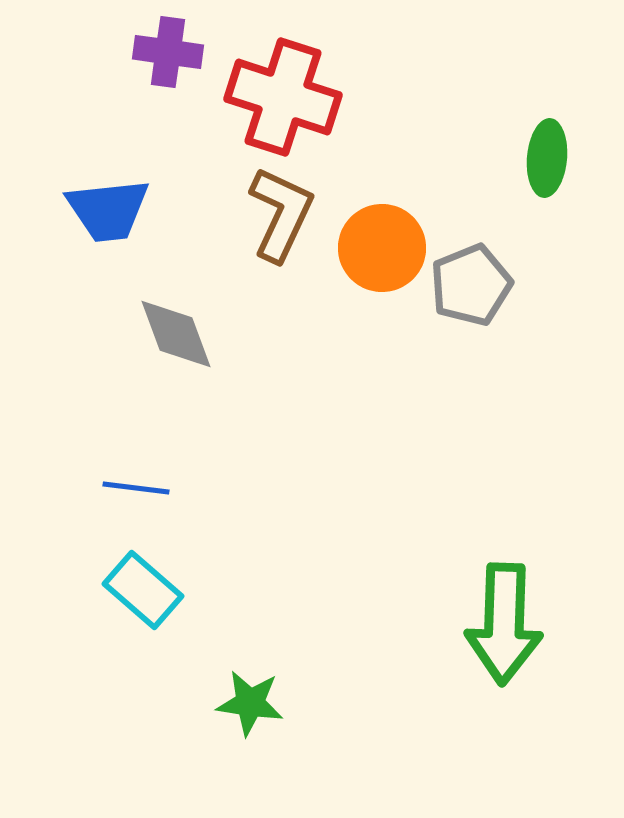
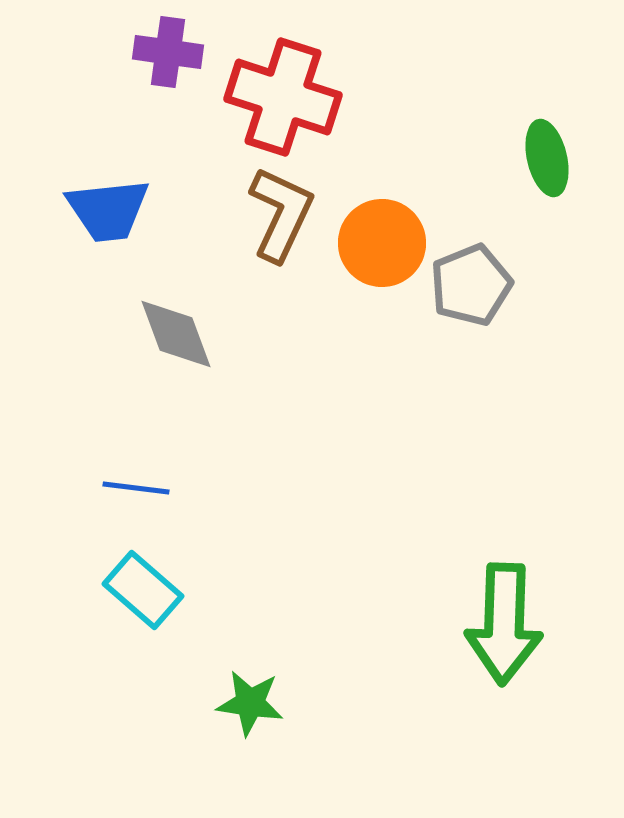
green ellipse: rotated 18 degrees counterclockwise
orange circle: moved 5 px up
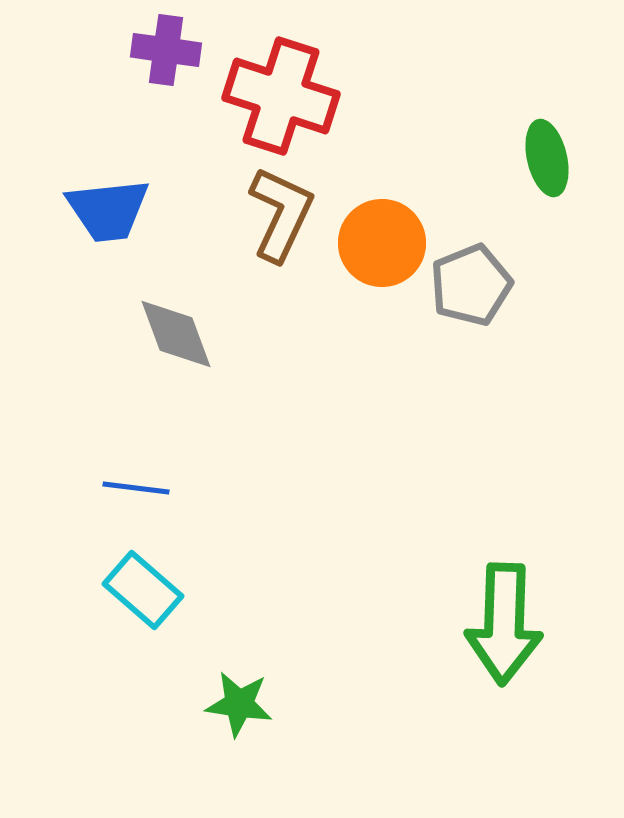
purple cross: moved 2 px left, 2 px up
red cross: moved 2 px left, 1 px up
green star: moved 11 px left, 1 px down
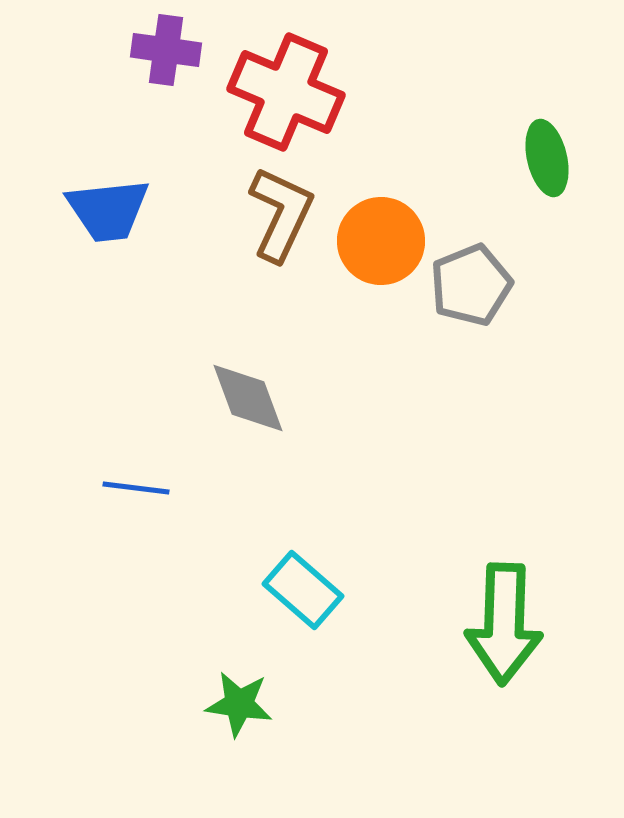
red cross: moved 5 px right, 4 px up; rotated 5 degrees clockwise
orange circle: moved 1 px left, 2 px up
gray diamond: moved 72 px right, 64 px down
cyan rectangle: moved 160 px right
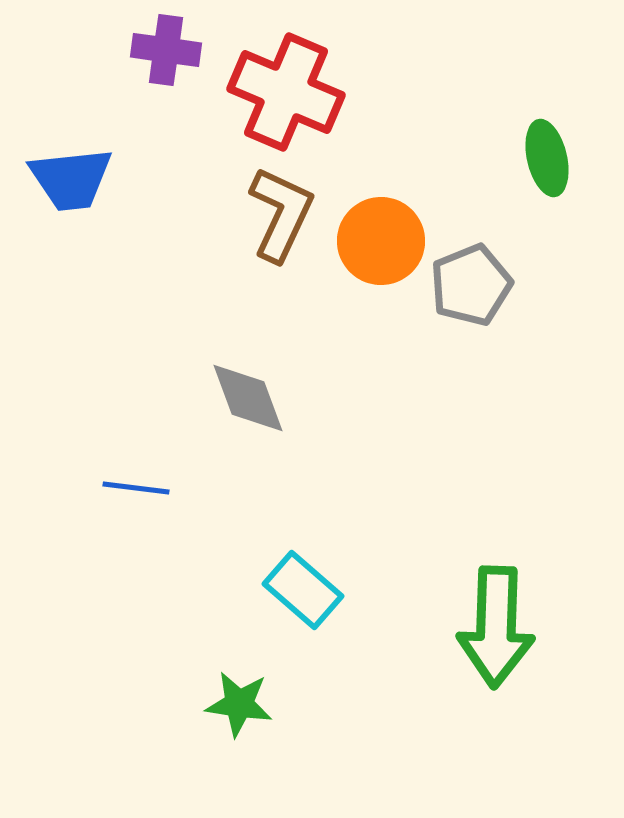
blue trapezoid: moved 37 px left, 31 px up
green arrow: moved 8 px left, 3 px down
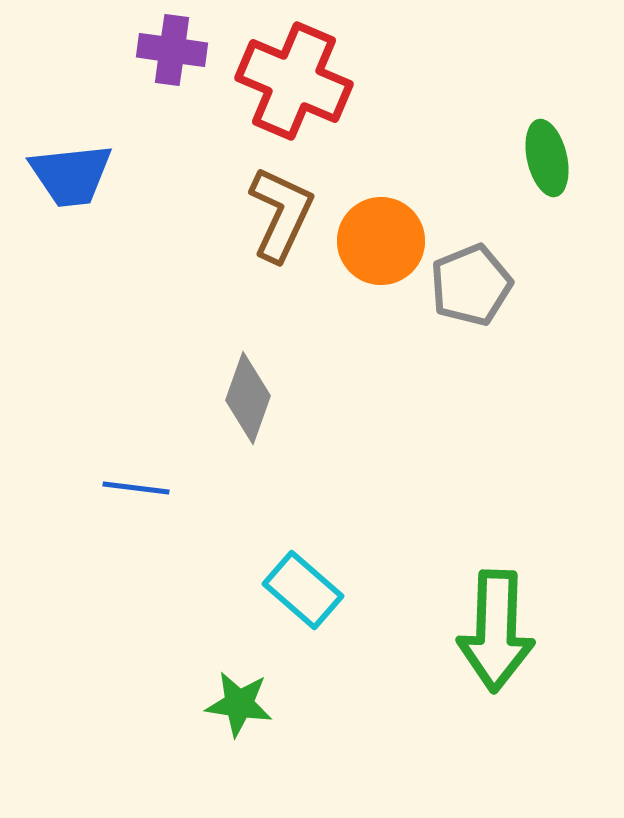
purple cross: moved 6 px right
red cross: moved 8 px right, 11 px up
blue trapezoid: moved 4 px up
gray diamond: rotated 40 degrees clockwise
green arrow: moved 4 px down
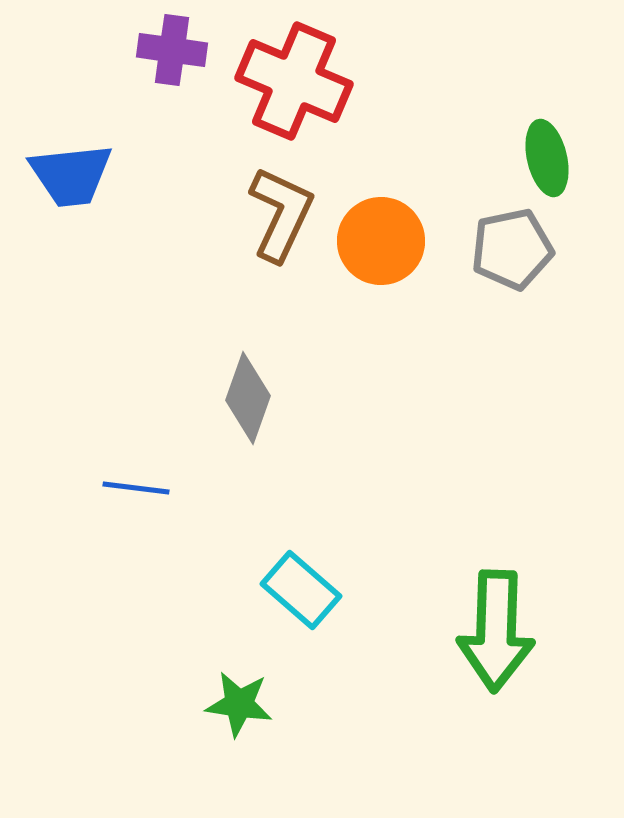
gray pentagon: moved 41 px right, 36 px up; rotated 10 degrees clockwise
cyan rectangle: moved 2 px left
